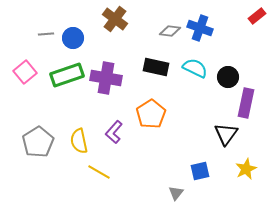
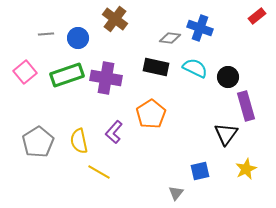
gray diamond: moved 7 px down
blue circle: moved 5 px right
purple rectangle: moved 3 px down; rotated 28 degrees counterclockwise
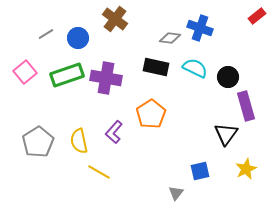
gray line: rotated 28 degrees counterclockwise
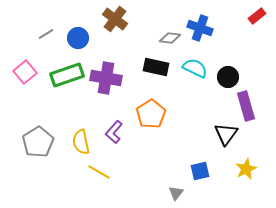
yellow semicircle: moved 2 px right, 1 px down
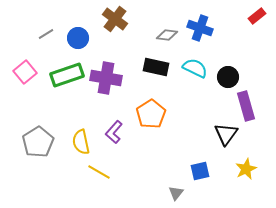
gray diamond: moved 3 px left, 3 px up
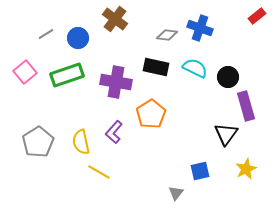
purple cross: moved 10 px right, 4 px down
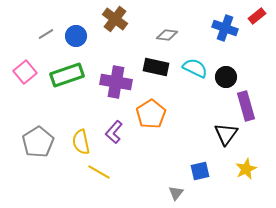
blue cross: moved 25 px right
blue circle: moved 2 px left, 2 px up
black circle: moved 2 px left
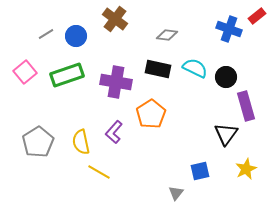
blue cross: moved 4 px right, 1 px down
black rectangle: moved 2 px right, 2 px down
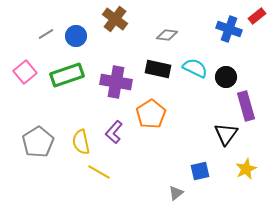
gray triangle: rotated 14 degrees clockwise
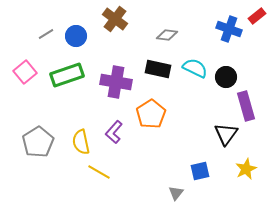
gray triangle: rotated 14 degrees counterclockwise
